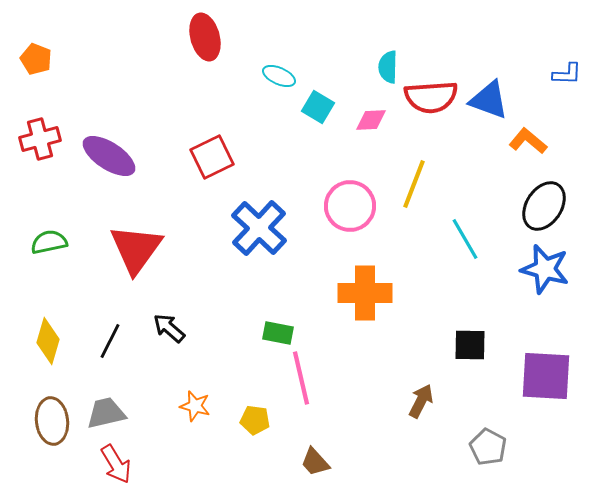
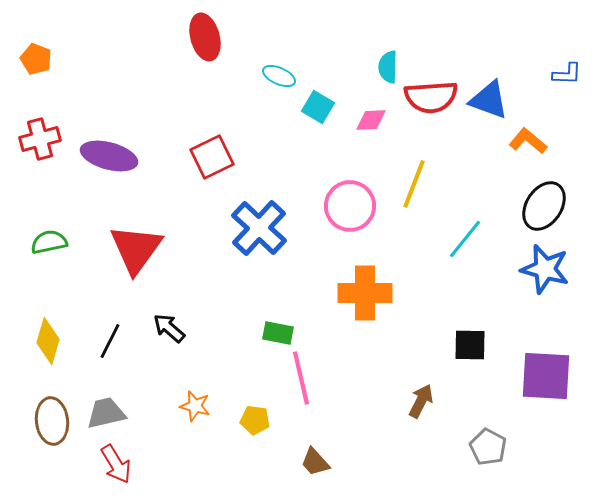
purple ellipse: rotated 18 degrees counterclockwise
cyan line: rotated 69 degrees clockwise
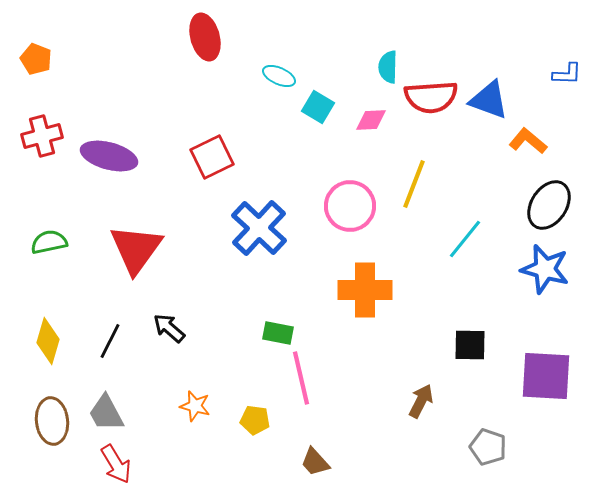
red cross: moved 2 px right, 3 px up
black ellipse: moved 5 px right, 1 px up
orange cross: moved 3 px up
gray trapezoid: rotated 105 degrees counterclockwise
gray pentagon: rotated 9 degrees counterclockwise
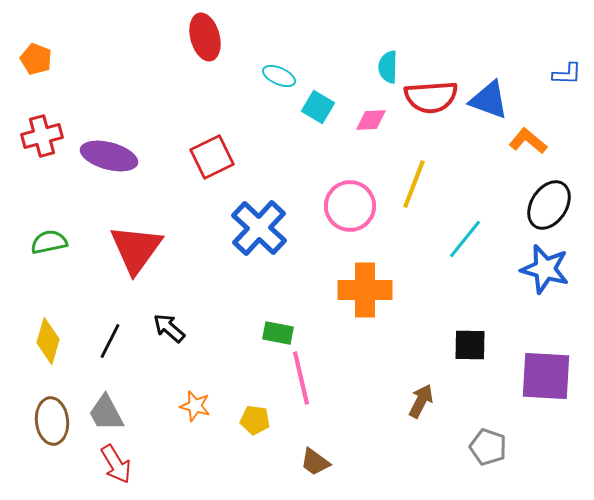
brown trapezoid: rotated 12 degrees counterclockwise
